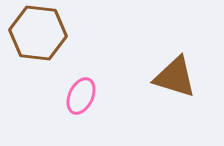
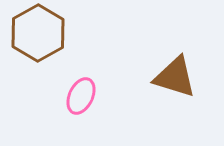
brown hexagon: rotated 24 degrees clockwise
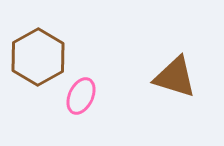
brown hexagon: moved 24 px down
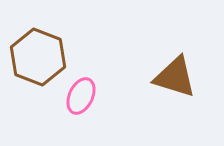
brown hexagon: rotated 10 degrees counterclockwise
